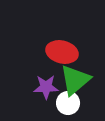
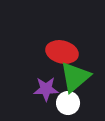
green triangle: moved 3 px up
purple star: moved 2 px down
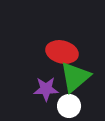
white circle: moved 1 px right, 3 px down
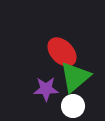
red ellipse: rotated 32 degrees clockwise
white circle: moved 4 px right
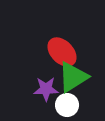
green triangle: moved 2 px left; rotated 8 degrees clockwise
white circle: moved 6 px left, 1 px up
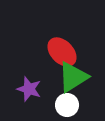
purple star: moved 17 px left; rotated 20 degrees clockwise
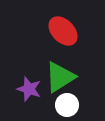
red ellipse: moved 1 px right, 21 px up
green triangle: moved 13 px left
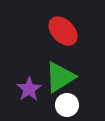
purple star: rotated 20 degrees clockwise
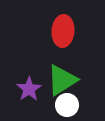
red ellipse: rotated 48 degrees clockwise
green triangle: moved 2 px right, 3 px down
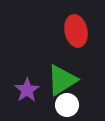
red ellipse: moved 13 px right; rotated 16 degrees counterclockwise
purple star: moved 2 px left, 1 px down
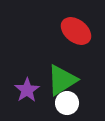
red ellipse: rotated 40 degrees counterclockwise
white circle: moved 2 px up
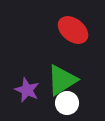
red ellipse: moved 3 px left, 1 px up
purple star: rotated 15 degrees counterclockwise
